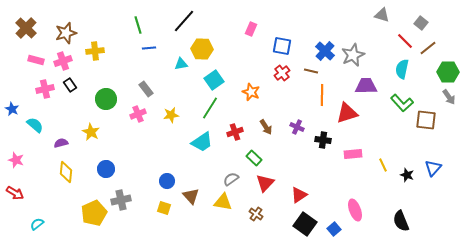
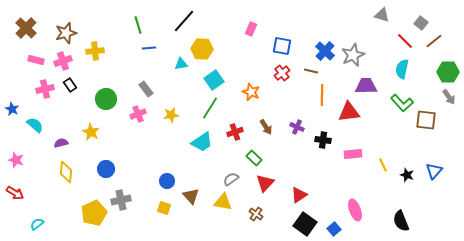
brown line at (428, 48): moved 6 px right, 7 px up
red triangle at (347, 113): moved 2 px right, 1 px up; rotated 10 degrees clockwise
blue triangle at (433, 168): moved 1 px right, 3 px down
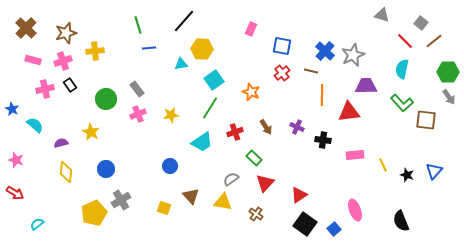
pink rectangle at (36, 60): moved 3 px left
gray rectangle at (146, 89): moved 9 px left
pink rectangle at (353, 154): moved 2 px right, 1 px down
blue circle at (167, 181): moved 3 px right, 15 px up
gray cross at (121, 200): rotated 18 degrees counterclockwise
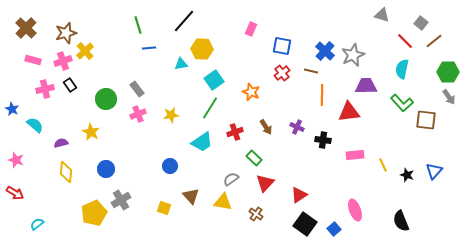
yellow cross at (95, 51): moved 10 px left; rotated 36 degrees counterclockwise
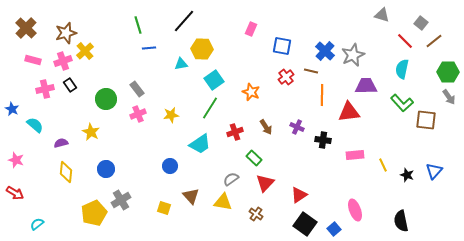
red cross at (282, 73): moved 4 px right, 4 px down
cyan trapezoid at (202, 142): moved 2 px left, 2 px down
black semicircle at (401, 221): rotated 10 degrees clockwise
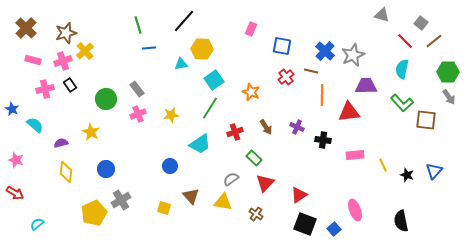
black square at (305, 224): rotated 15 degrees counterclockwise
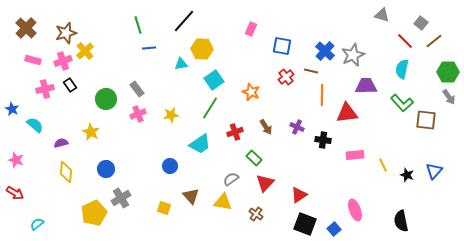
red triangle at (349, 112): moved 2 px left, 1 px down
gray cross at (121, 200): moved 2 px up
